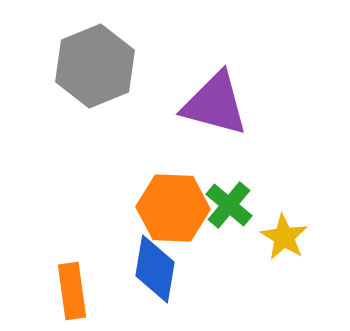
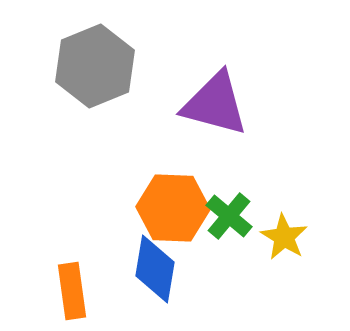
green cross: moved 11 px down
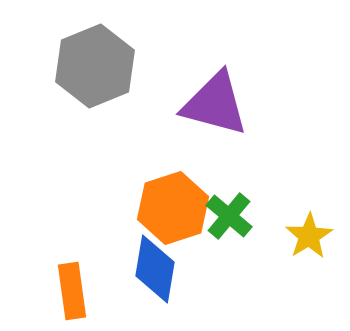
orange hexagon: rotated 20 degrees counterclockwise
yellow star: moved 25 px right, 1 px up; rotated 9 degrees clockwise
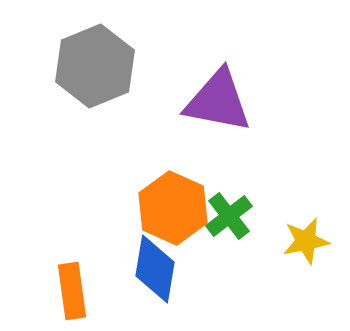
purple triangle: moved 3 px right, 3 px up; rotated 4 degrees counterclockwise
orange hexagon: rotated 18 degrees counterclockwise
green cross: rotated 12 degrees clockwise
yellow star: moved 3 px left, 5 px down; rotated 21 degrees clockwise
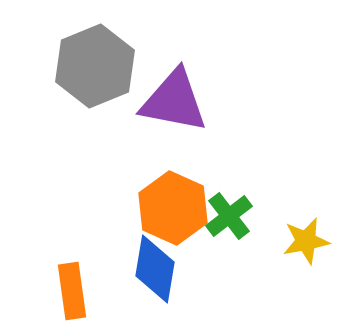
purple triangle: moved 44 px left
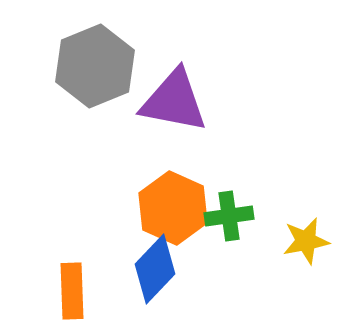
green cross: rotated 30 degrees clockwise
blue diamond: rotated 34 degrees clockwise
orange rectangle: rotated 6 degrees clockwise
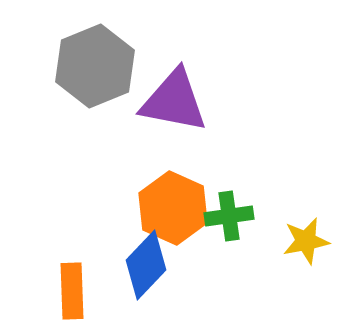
blue diamond: moved 9 px left, 4 px up
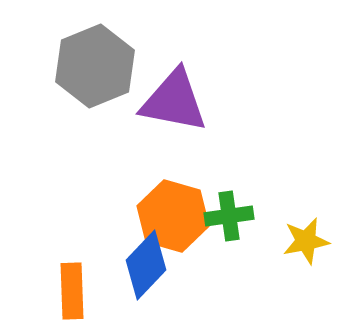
orange hexagon: moved 8 px down; rotated 8 degrees counterclockwise
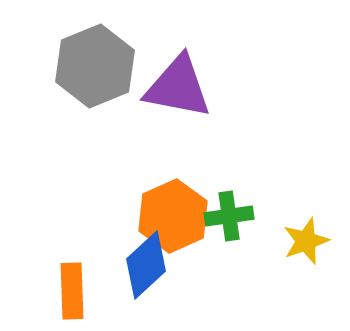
purple triangle: moved 4 px right, 14 px up
orange hexagon: rotated 20 degrees clockwise
yellow star: rotated 9 degrees counterclockwise
blue diamond: rotated 4 degrees clockwise
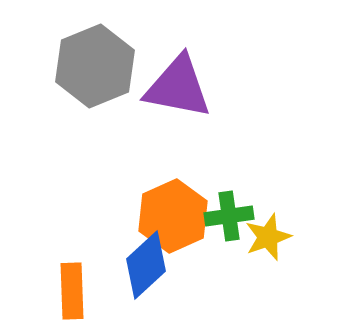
yellow star: moved 38 px left, 4 px up
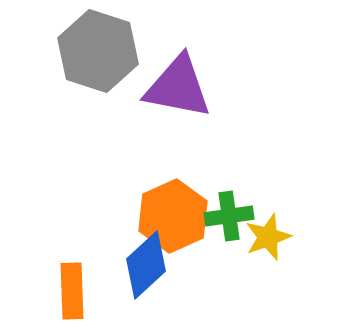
gray hexagon: moved 3 px right, 15 px up; rotated 20 degrees counterclockwise
